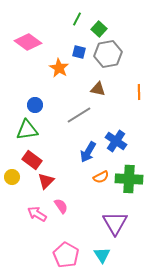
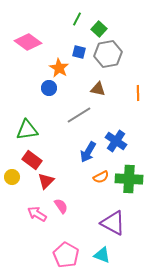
orange line: moved 1 px left, 1 px down
blue circle: moved 14 px right, 17 px up
purple triangle: moved 2 px left; rotated 32 degrees counterclockwise
cyan triangle: rotated 36 degrees counterclockwise
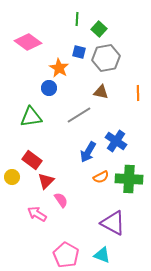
green line: rotated 24 degrees counterclockwise
gray hexagon: moved 2 px left, 4 px down
brown triangle: moved 3 px right, 3 px down
green triangle: moved 4 px right, 13 px up
pink semicircle: moved 6 px up
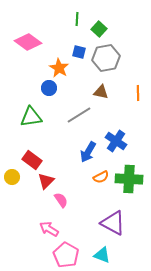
pink arrow: moved 12 px right, 15 px down
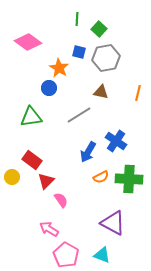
orange line: rotated 14 degrees clockwise
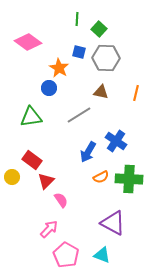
gray hexagon: rotated 12 degrees clockwise
orange line: moved 2 px left
pink arrow: rotated 102 degrees clockwise
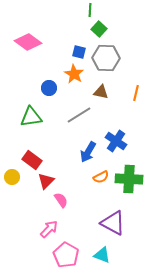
green line: moved 13 px right, 9 px up
orange star: moved 15 px right, 6 px down
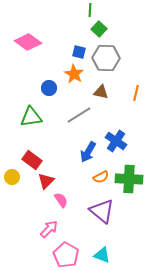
purple triangle: moved 11 px left, 12 px up; rotated 12 degrees clockwise
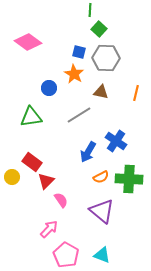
red rectangle: moved 2 px down
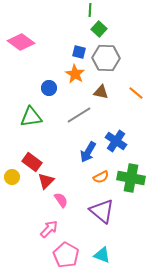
pink diamond: moved 7 px left
orange star: moved 1 px right
orange line: rotated 63 degrees counterclockwise
green cross: moved 2 px right, 1 px up; rotated 8 degrees clockwise
